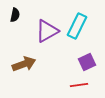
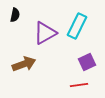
purple triangle: moved 2 px left, 2 px down
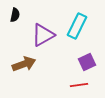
purple triangle: moved 2 px left, 2 px down
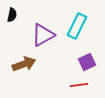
black semicircle: moved 3 px left
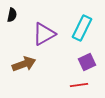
cyan rectangle: moved 5 px right, 2 px down
purple triangle: moved 1 px right, 1 px up
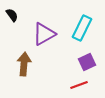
black semicircle: rotated 48 degrees counterclockwise
brown arrow: rotated 65 degrees counterclockwise
red line: rotated 12 degrees counterclockwise
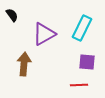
purple square: rotated 30 degrees clockwise
red line: rotated 18 degrees clockwise
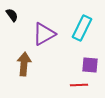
purple square: moved 3 px right, 3 px down
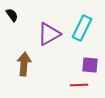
purple triangle: moved 5 px right
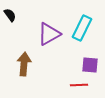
black semicircle: moved 2 px left
